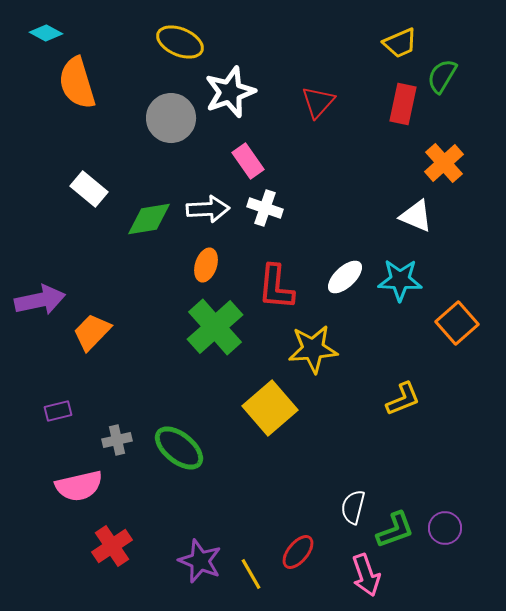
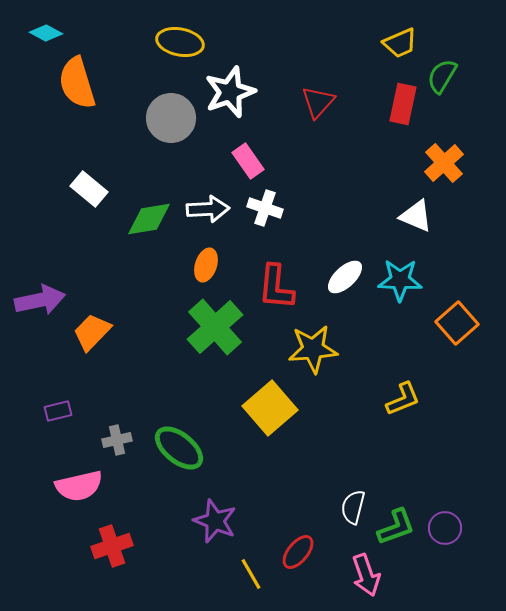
yellow ellipse: rotated 12 degrees counterclockwise
green L-shape: moved 1 px right, 3 px up
red cross: rotated 15 degrees clockwise
purple star: moved 15 px right, 40 px up
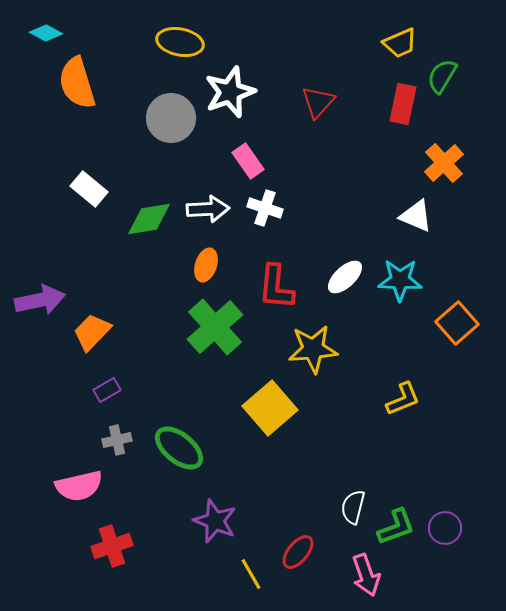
purple rectangle: moved 49 px right, 21 px up; rotated 16 degrees counterclockwise
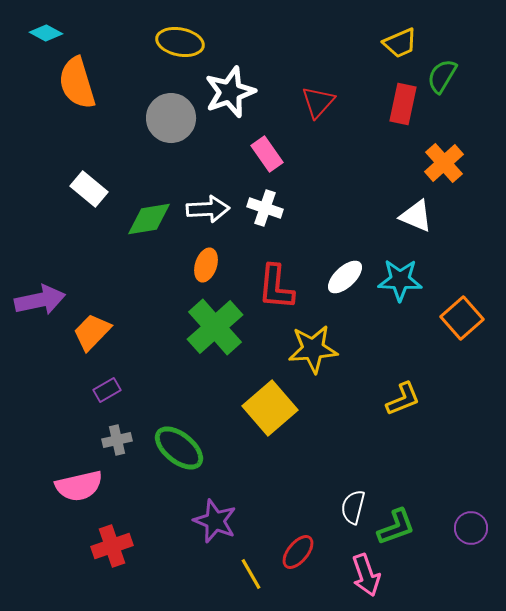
pink rectangle: moved 19 px right, 7 px up
orange square: moved 5 px right, 5 px up
purple circle: moved 26 px right
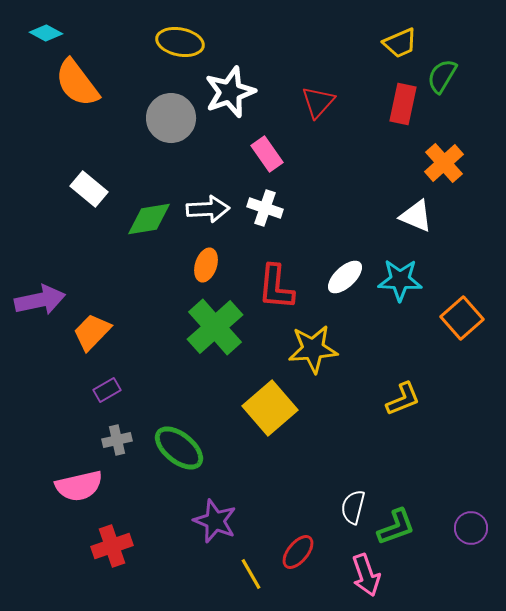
orange semicircle: rotated 20 degrees counterclockwise
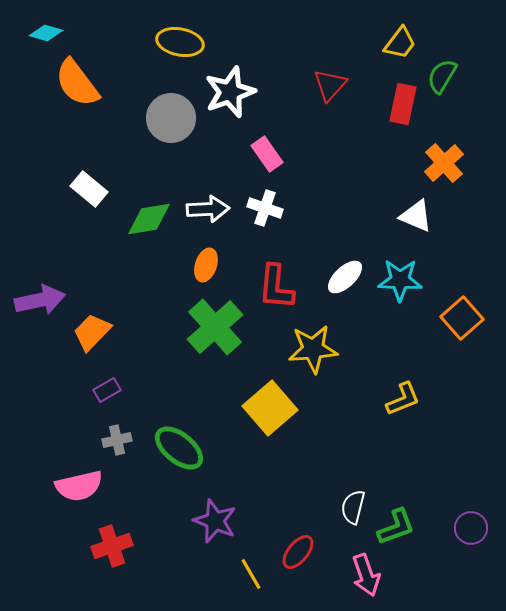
cyan diamond: rotated 12 degrees counterclockwise
yellow trapezoid: rotated 30 degrees counterclockwise
red triangle: moved 12 px right, 17 px up
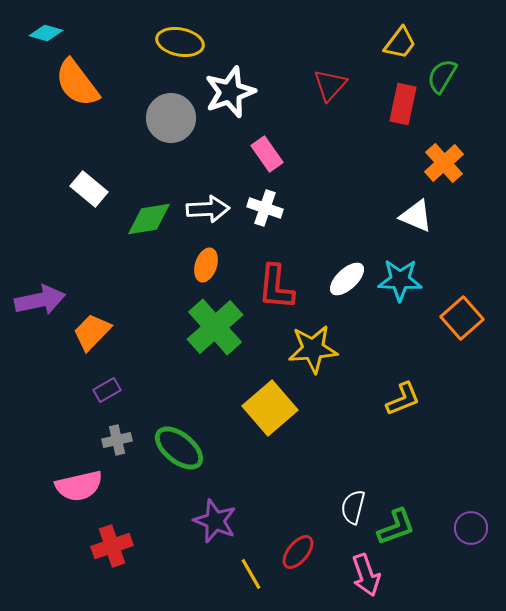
white ellipse: moved 2 px right, 2 px down
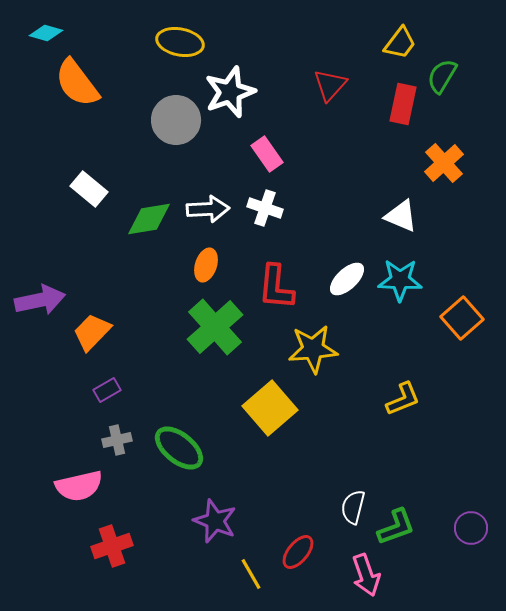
gray circle: moved 5 px right, 2 px down
white triangle: moved 15 px left
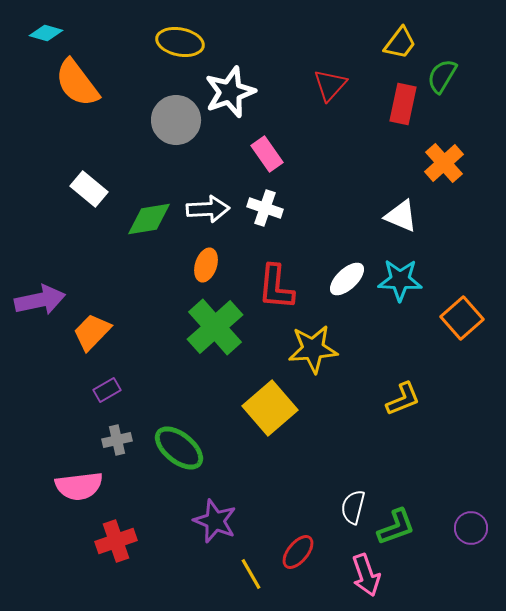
pink semicircle: rotated 6 degrees clockwise
red cross: moved 4 px right, 5 px up
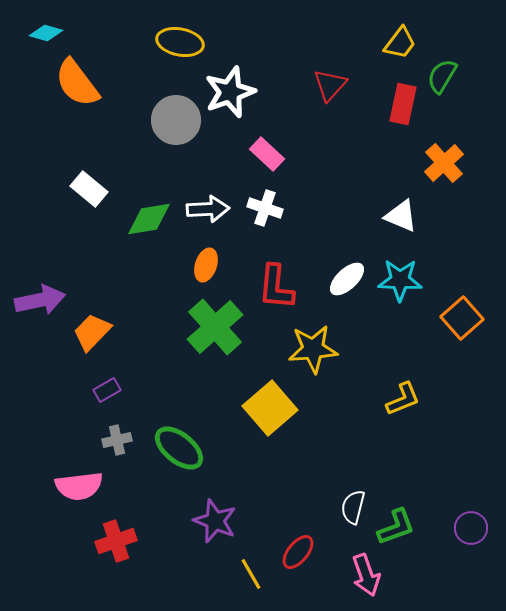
pink rectangle: rotated 12 degrees counterclockwise
